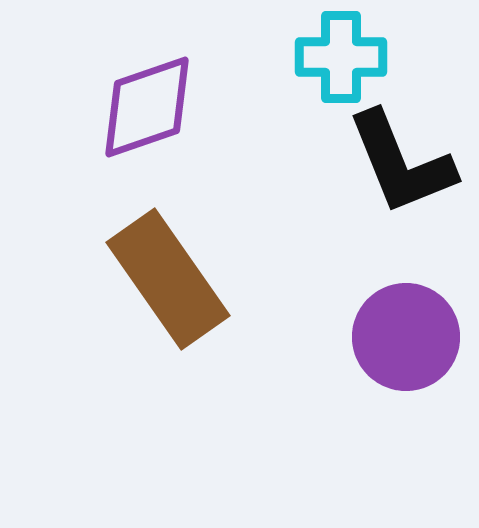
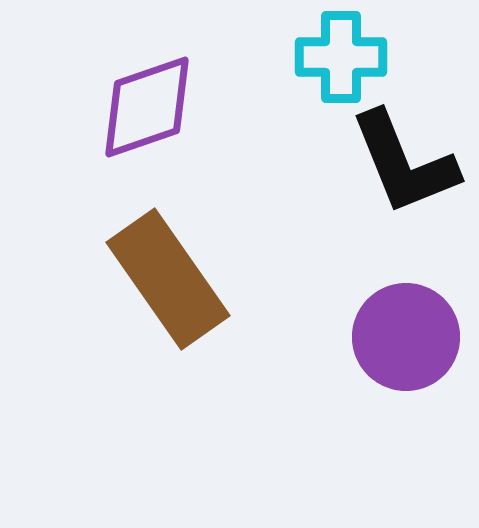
black L-shape: moved 3 px right
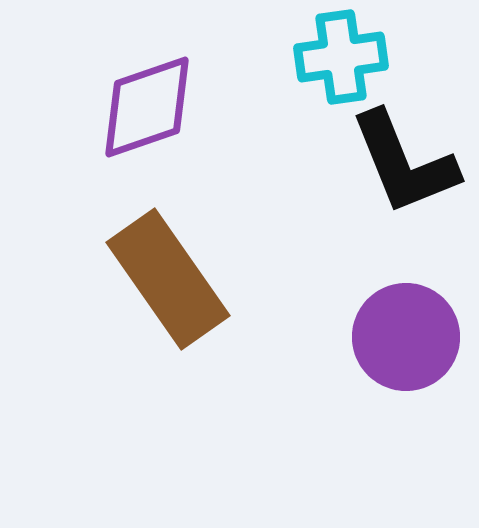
cyan cross: rotated 8 degrees counterclockwise
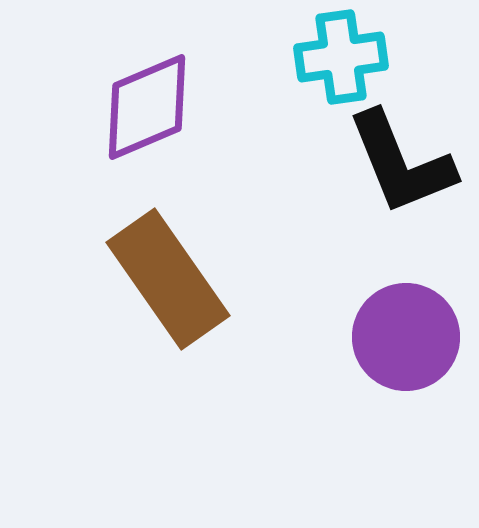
purple diamond: rotated 4 degrees counterclockwise
black L-shape: moved 3 px left
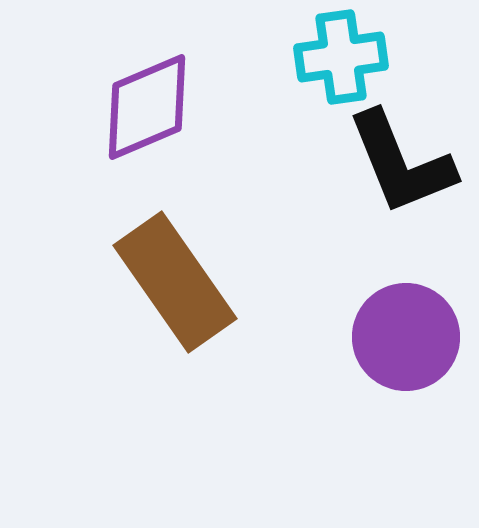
brown rectangle: moved 7 px right, 3 px down
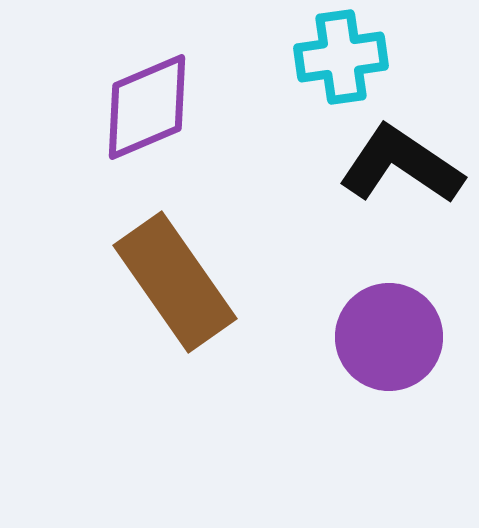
black L-shape: moved 2 px down; rotated 146 degrees clockwise
purple circle: moved 17 px left
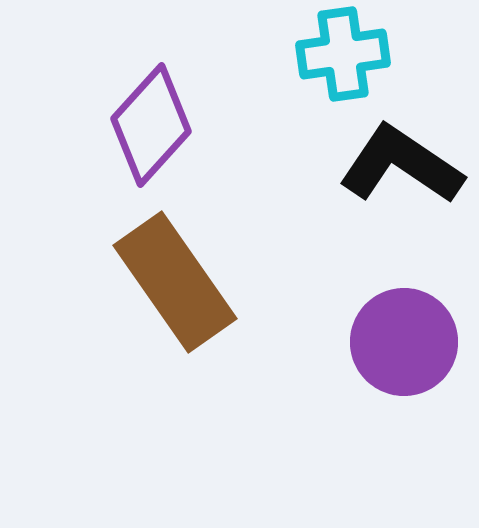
cyan cross: moved 2 px right, 3 px up
purple diamond: moved 4 px right, 18 px down; rotated 25 degrees counterclockwise
purple circle: moved 15 px right, 5 px down
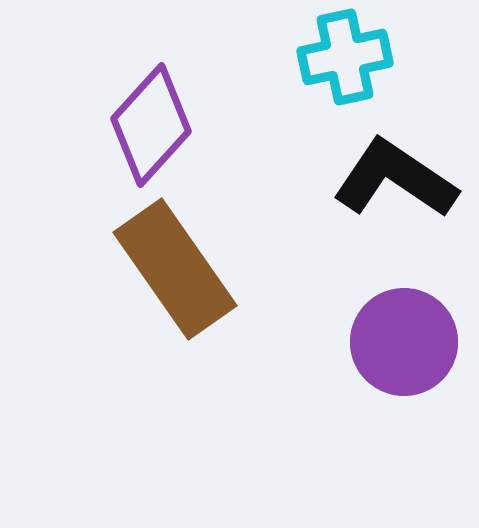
cyan cross: moved 2 px right, 3 px down; rotated 4 degrees counterclockwise
black L-shape: moved 6 px left, 14 px down
brown rectangle: moved 13 px up
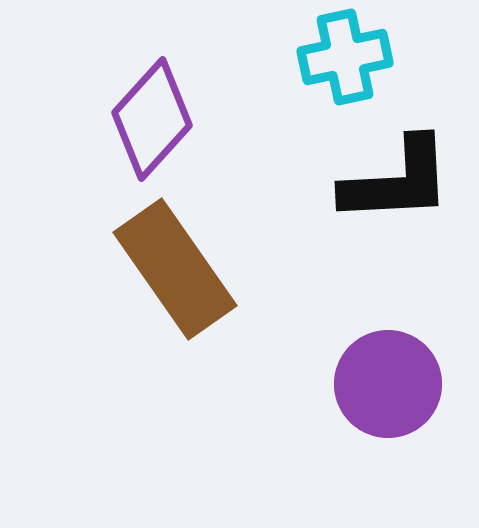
purple diamond: moved 1 px right, 6 px up
black L-shape: moved 2 px right, 2 px down; rotated 143 degrees clockwise
purple circle: moved 16 px left, 42 px down
